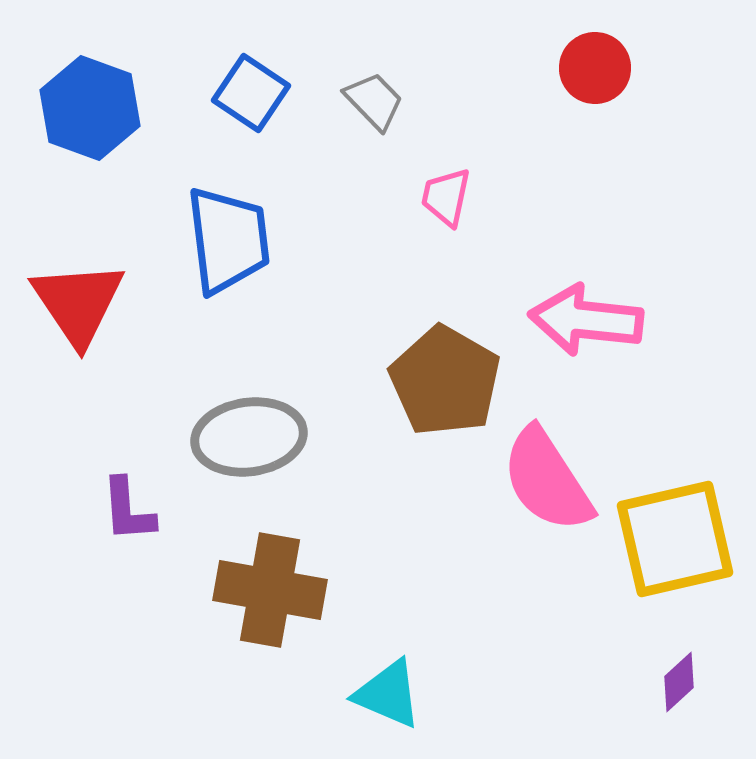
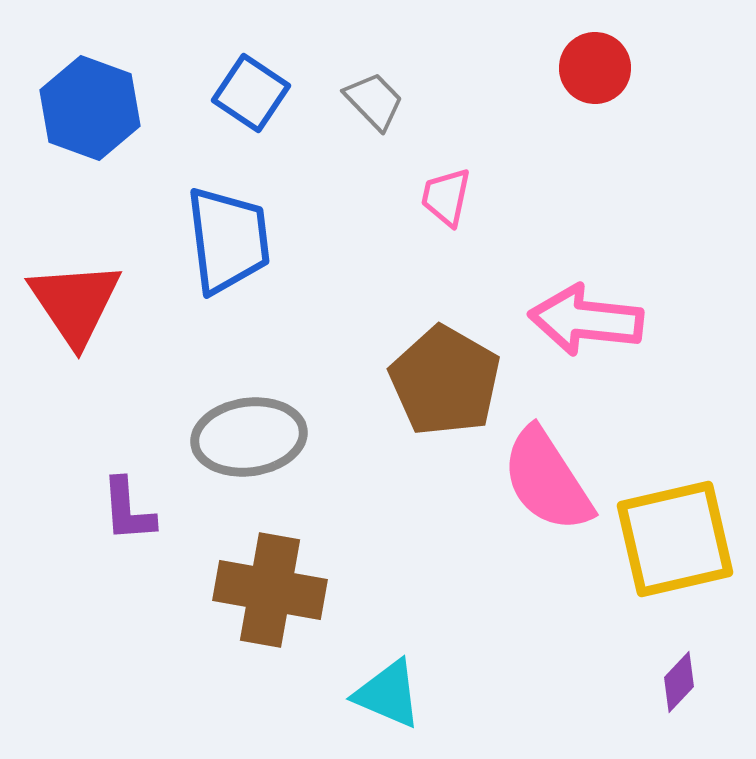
red triangle: moved 3 px left
purple diamond: rotated 4 degrees counterclockwise
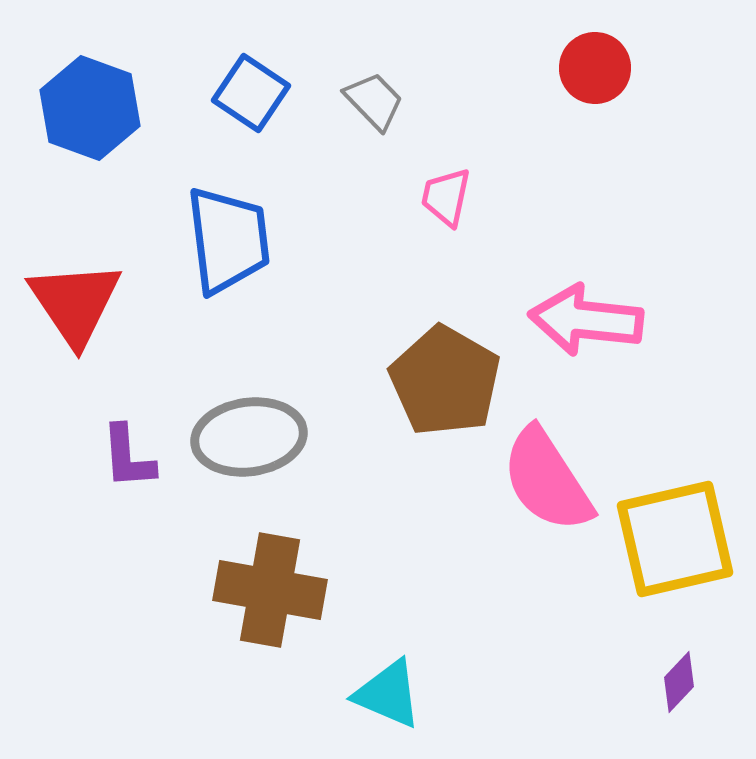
purple L-shape: moved 53 px up
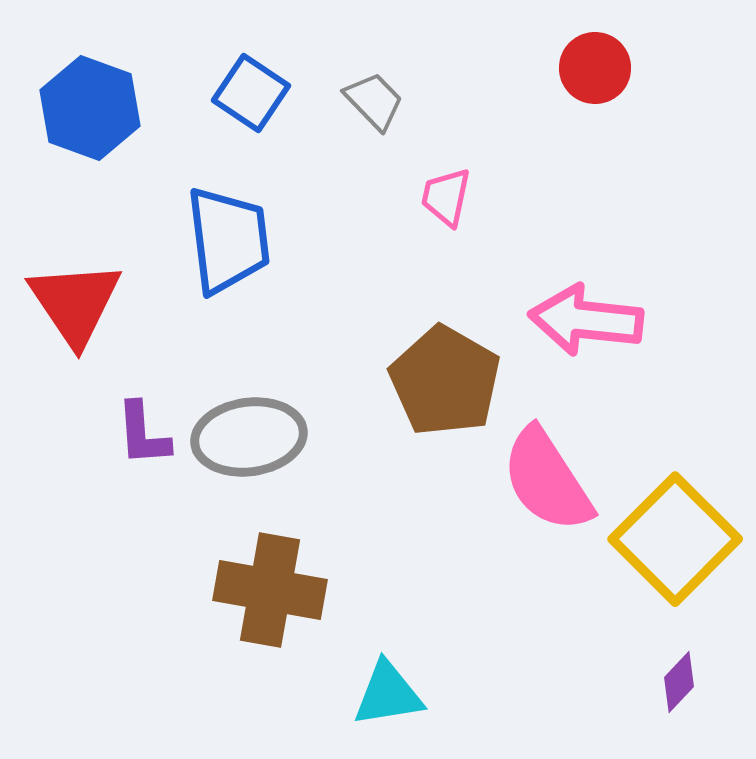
purple L-shape: moved 15 px right, 23 px up
yellow square: rotated 32 degrees counterclockwise
cyan triangle: rotated 32 degrees counterclockwise
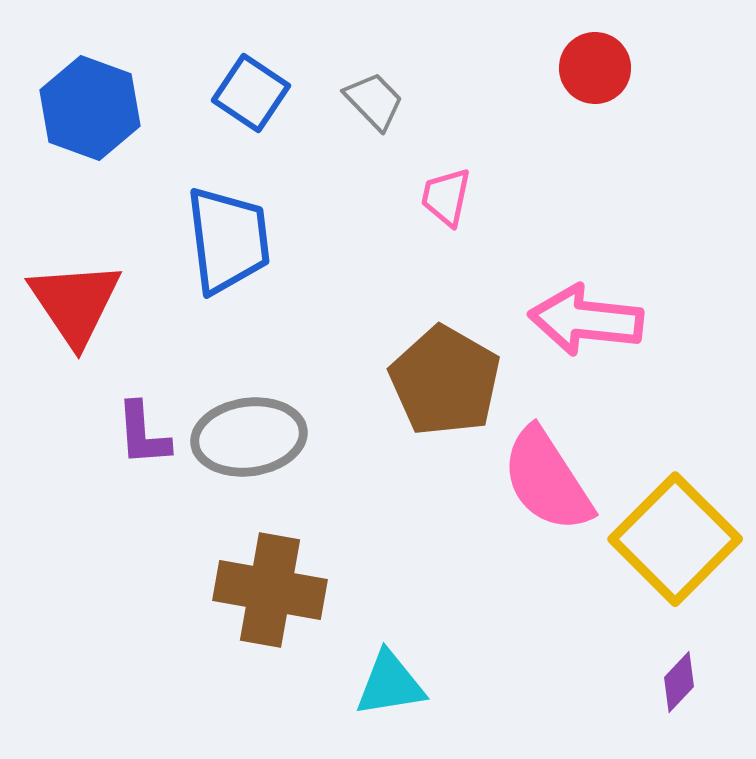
cyan triangle: moved 2 px right, 10 px up
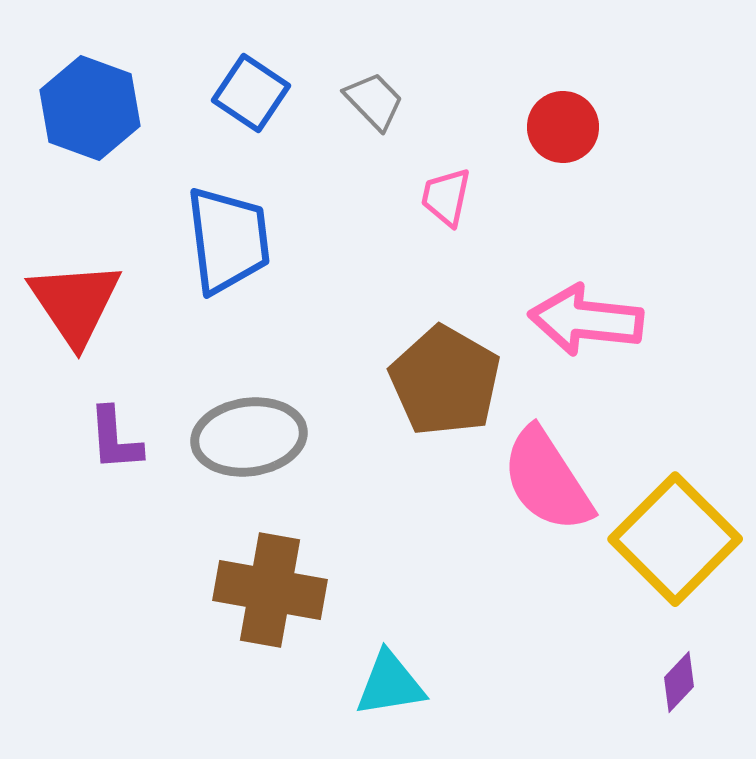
red circle: moved 32 px left, 59 px down
purple L-shape: moved 28 px left, 5 px down
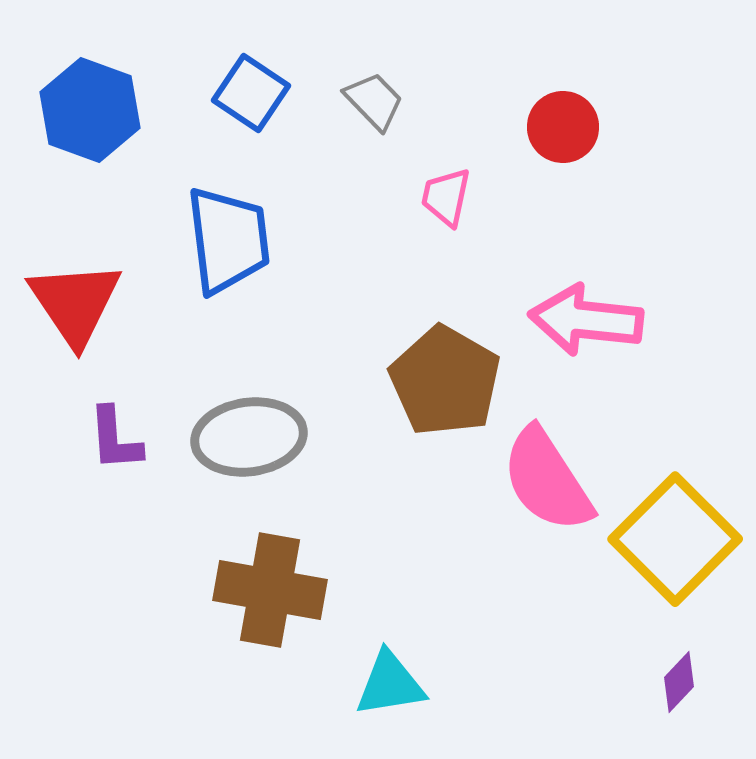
blue hexagon: moved 2 px down
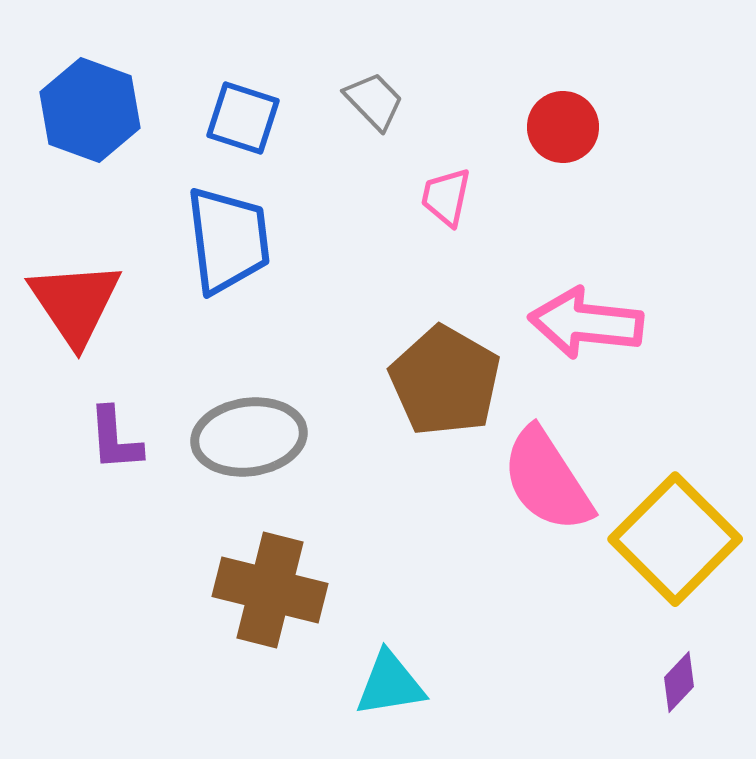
blue square: moved 8 px left, 25 px down; rotated 16 degrees counterclockwise
pink arrow: moved 3 px down
brown cross: rotated 4 degrees clockwise
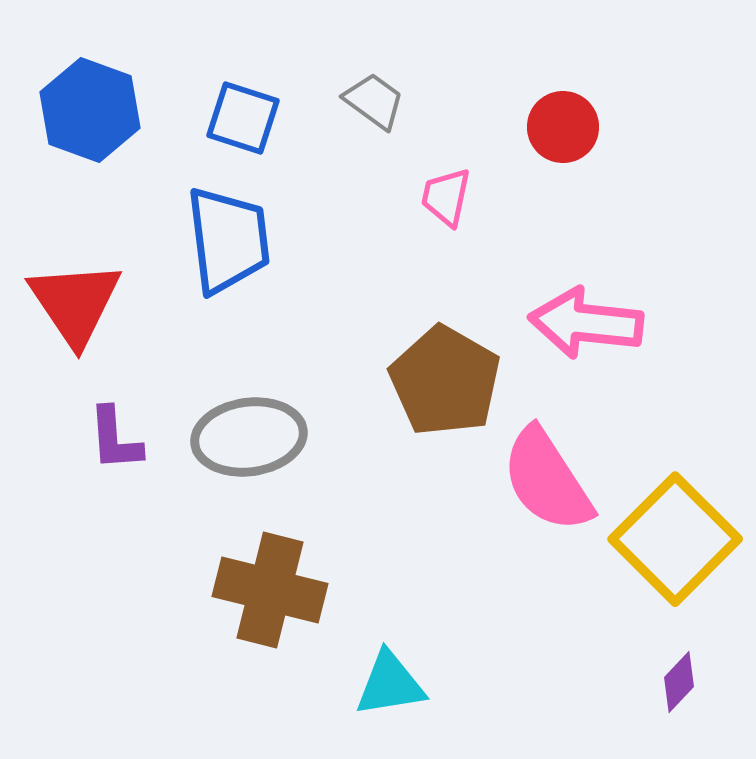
gray trapezoid: rotated 10 degrees counterclockwise
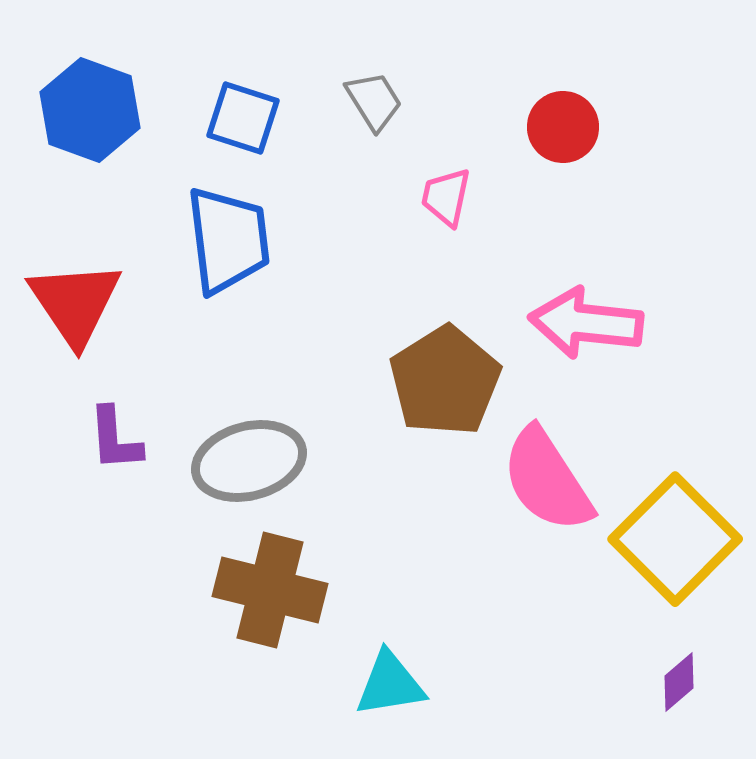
gray trapezoid: rotated 22 degrees clockwise
brown pentagon: rotated 10 degrees clockwise
gray ellipse: moved 24 px down; rotated 7 degrees counterclockwise
purple diamond: rotated 6 degrees clockwise
